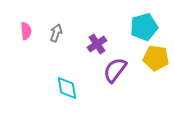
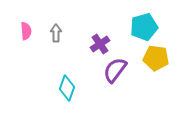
gray arrow: rotated 18 degrees counterclockwise
purple cross: moved 3 px right
cyan diamond: rotated 30 degrees clockwise
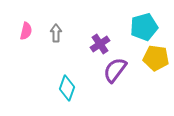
pink semicircle: rotated 18 degrees clockwise
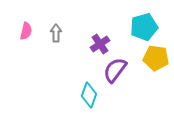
cyan diamond: moved 22 px right, 7 px down
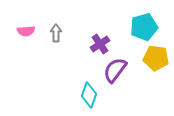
pink semicircle: rotated 72 degrees clockwise
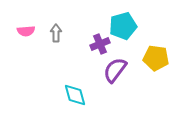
cyan pentagon: moved 21 px left, 1 px up
purple cross: rotated 12 degrees clockwise
cyan diamond: moved 14 px left; rotated 35 degrees counterclockwise
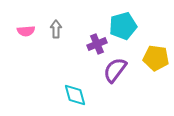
gray arrow: moved 4 px up
purple cross: moved 3 px left
